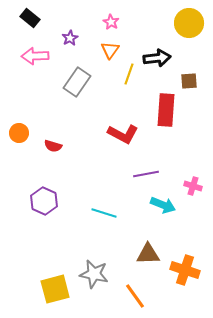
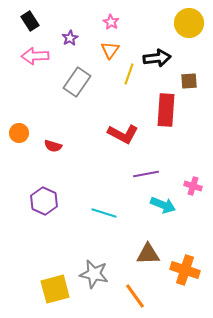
black rectangle: moved 3 px down; rotated 18 degrees clockwise
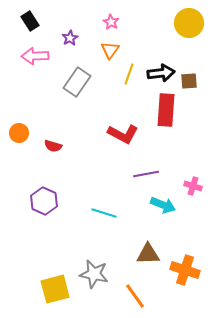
black arrow: moved 4 px right, 15 px down
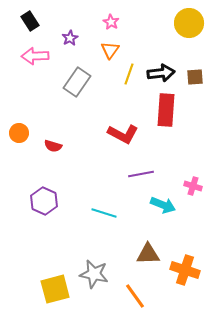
brown square: moved 6 px right, 4 px up
purple line: moved 5 px left
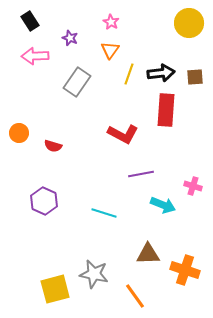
purple star: rotated 21 degrees counterclockwise
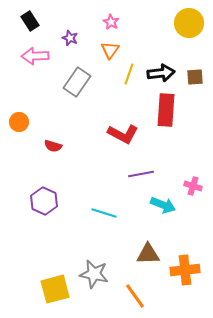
orange circle: moved 11 px up
orange cross: rotated 24 degrees counterclockwise
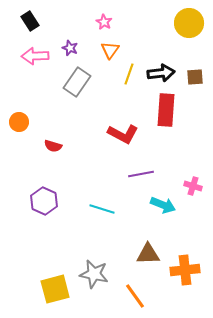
pink star: moved 7 px left
purple star: moved 10 px down
cyan line: moved 2 px left, 4 px up
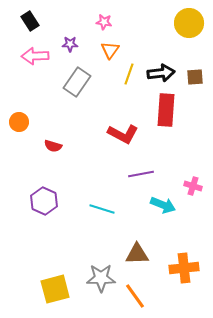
pink star: rotated 21 degrees counterclockwise
purple star: moved 4 px up; rotated 21 degrees counterclockwise
brown triangle: moved 11 px left
orange cross: moved 1 px left, 2 px up
gray star: moved 7 px right, 4 px down; rotated 12 degrees counterclockwise
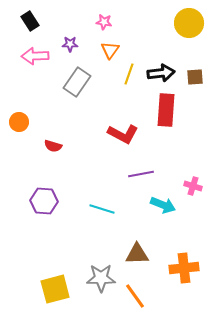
purple hexagon: rotated 20 degrees counterclockwise
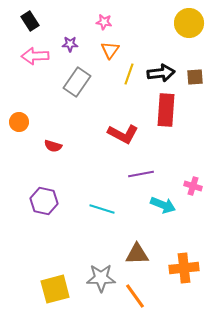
purple hexagon: rotated 8 degrees clockwise
